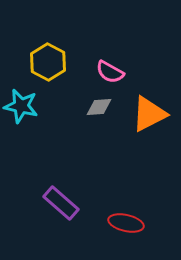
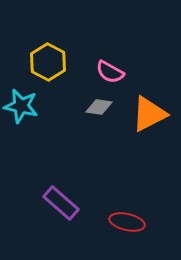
gray diamond: rotated 12 degrees clockwise
red ellipse: moved 1 px right, 1 px up
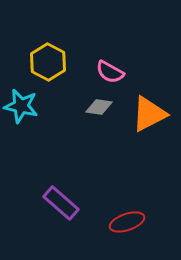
red ellipse: rotated 32 degrees counterclockwise
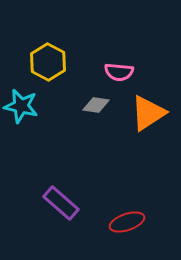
pink semicircle: moved 9 px right; rotated 24 degrees counterclockwise
gray diamond: moved 3 px left, 2 px up
orange triangle: moved 1 px left, 1 px up; rotated 6 degrees counterclockwise
